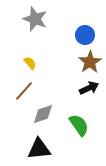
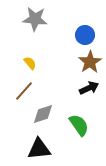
gray star: rotated 15 degrees counterclockwise
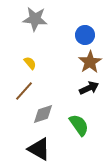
black triangle: rotated 35 degrees clockwise
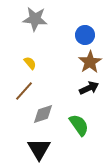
black triangle: rotated 30 degrees clockwise
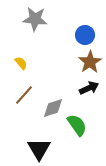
yellow semicircle: moved 9 px left
brown line: moved 4 px down
gray diamond: moved 10 px right, 6 px up
green semicircle: moved 2 px left
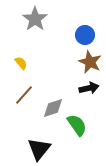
gray star: rotated 30 degrees clockwise
brown star: rotated 15 degrees counterclockwise
black arrow: rotated 12 degrees clockwise
black triangle: rotated 10 degrees clockwise
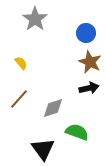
blue circle: moved 1 px right, 2 px up
brown line: moved 5 px left, 4 px down
green semicircle: moved 7 px down; rotated 35 degrees counterclockwise
black triangle: moved 4 px right; rotated 15 degrees counterclockwise
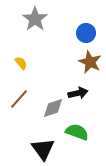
black arrow: moved 11 px left, 5 px down
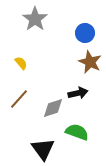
blue circle: moved 1 px left
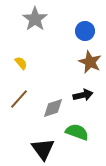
blue circle: moved 2 px up
black arrow: moved 5 px right, 2 px down
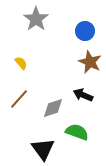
gray star: moved 1 px right
black arrow: rotated 144 degrees counterclockwise
